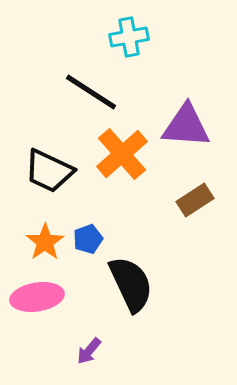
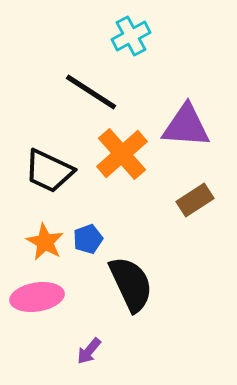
cyan cross: moved 2 px right, 1 px up; rotated 18 degrees counterclockwise
orange star: rotated 9 degrees counterclockwise
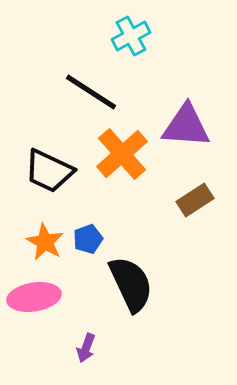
pink ellipse: moved 3 px left
purple arrow: moved 3 px left, 3 px up; rotated 20 degrees counterclockwise
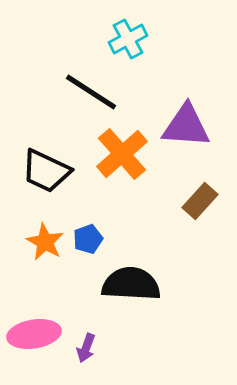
cyan cross: moved 3 px left, 3 px down
black trapezoid: moved 3 px left
brown rectangle: moved 5 px right, 1 px down; rotated 15 degrees counterclockwise
black semicircle: rotated 62 degrees counterclockwise
pink ellipse: moved 37 px down
